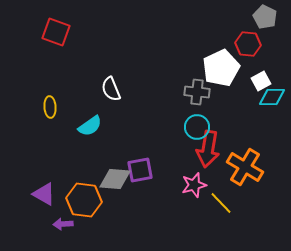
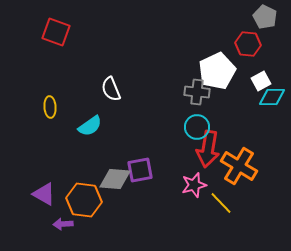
white pentagon: moved 4 px left, 3 px down
orange cross: moved 6 px left, 1 px up
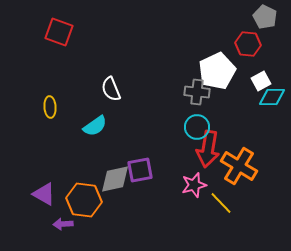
red square: moved 3 px right
cyan semicircle: moved 5 px right
gray diamond: rotated 16 degrees counterclockwise
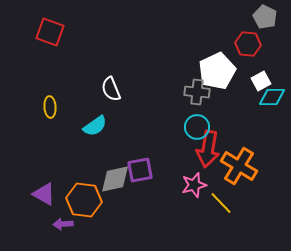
red square: moved 9 px left
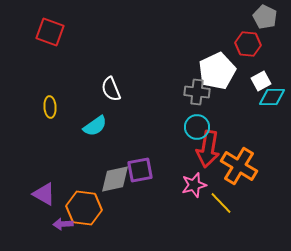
orange hexagon: moved 8 px down
